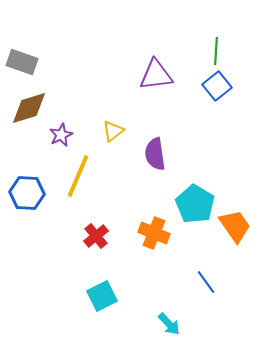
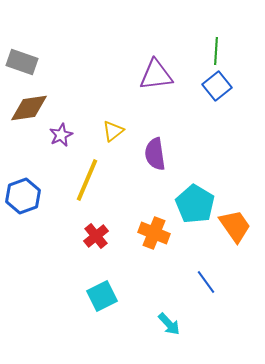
brown diamond: rotated 9 degrees clockwise
yellow line: moved 9 px right, 4 px down
blue hexagon: moved 4 px left, 3 px down; rotated 24 degrees counterclockwise
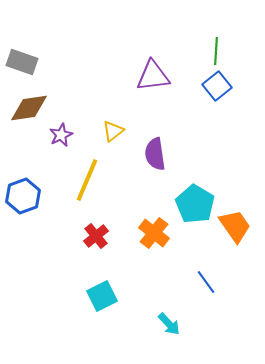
purple triangle: moved 3 px left, 1 px down
orange cross: rotated 16 degrees clockwise
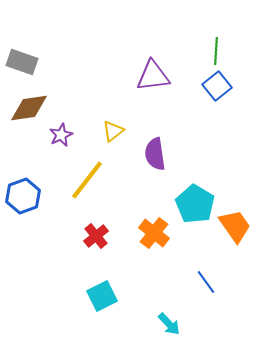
yellow line: rotated 15 degrees clockwise
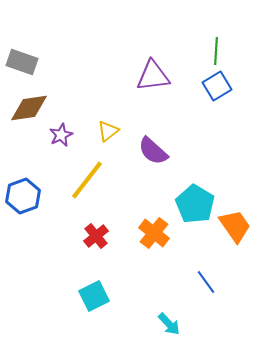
blue square: rotated 8 degrees clockwise
yellow triangle: moved 5 px left
purple semicircle: moved 2 px left, 3 px up; rotated 40 degrees counterclockwise
cyan square: moved 8 px left
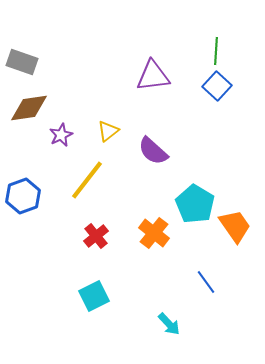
blue square: rotated 16 degrees counterclockwise
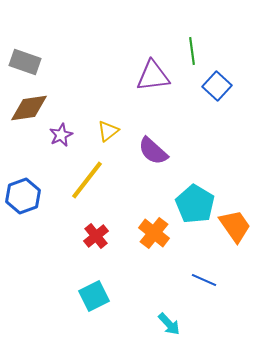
green line: moved 24 px left; rotated 12 degrees counterclockwise
gray rectangle: moved 3 px right
blue line: moved 2 px left, 2 px up; rotated 30 degrees counterclockwise
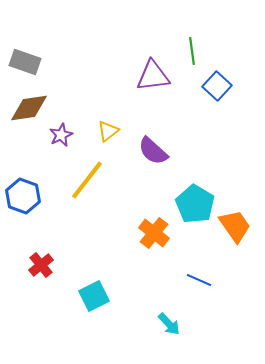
blue hexagon: rotated 20 degrees counterclockwise
red cross: moved 55 px left, 29 px down
blue line: moved 5 px left
